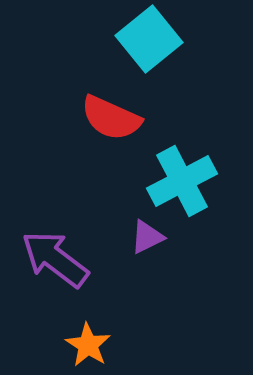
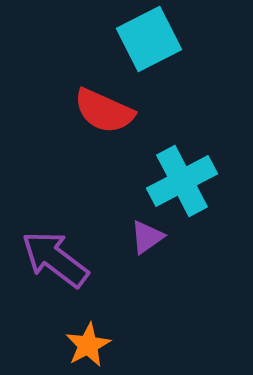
cyan square: rotated 12 degrees clockwise
red semicircle: moved 7 px left, 7 px up
purple triangle: rotated 9 degrees counterclockwise
orange star: rotated 12 degrees clockwise
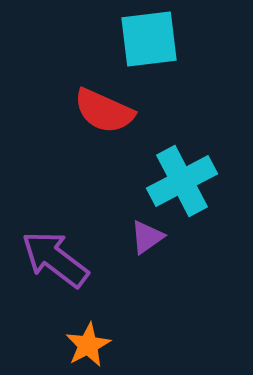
cyan square: rotated 20 degrees clockwise
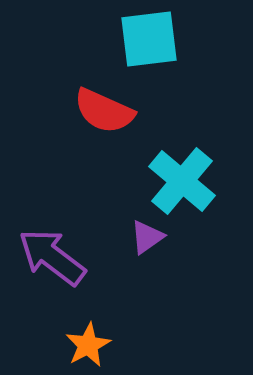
cyan cross: rotated 22 degrees counterclockwise
purple arrow: moved 3 px left, 2 px up
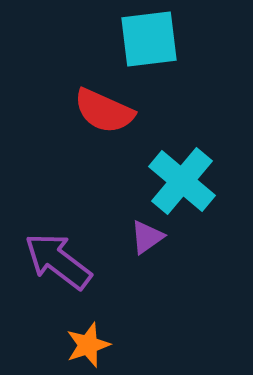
purple arrow: moved 6 px right, 4 px down
orange star: rotated 9 degrees clockwise
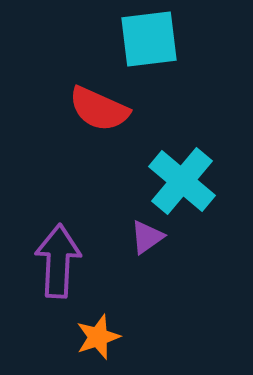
red semicircle: moved 5 px left, 2 px up
purple arrow: rotated 56 degrees clockwise
orange star: moved 10 px right, 8 px up
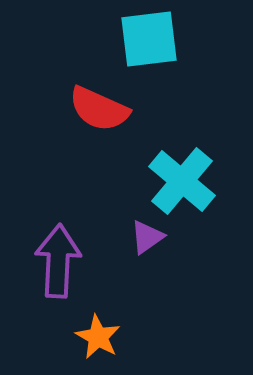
orange star: rotated 24 degrees counterclockwise
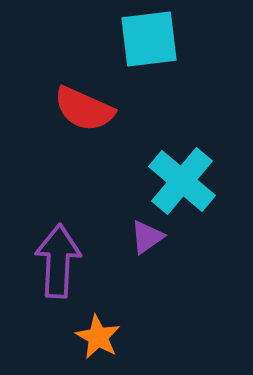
red semicircle: moved 15 px left
